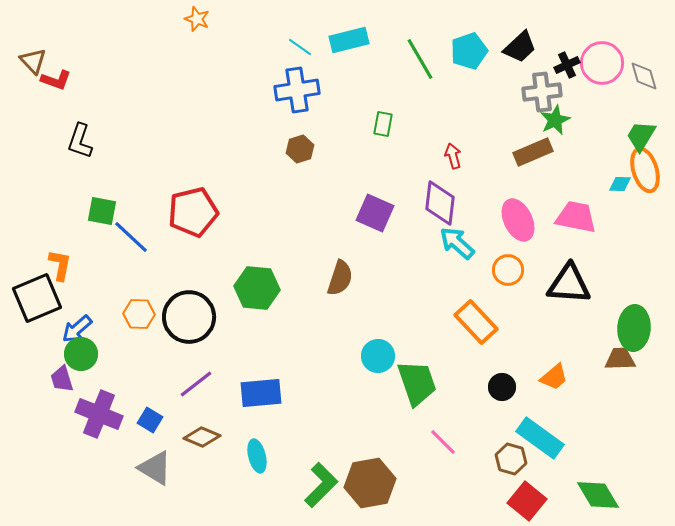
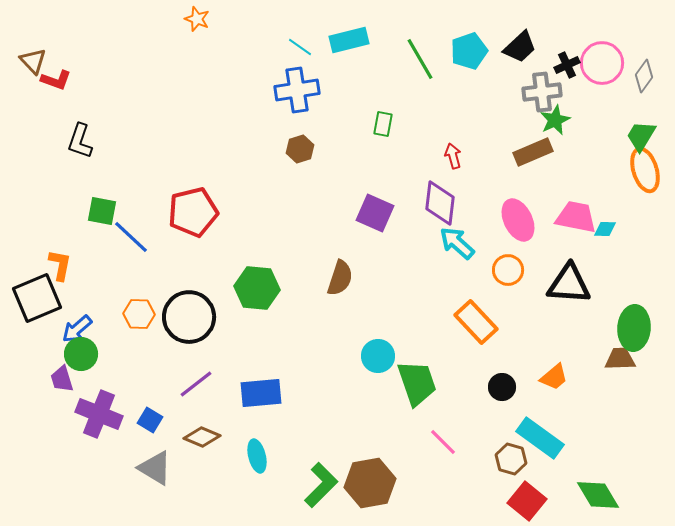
gray diamond at (644, 76): rotated 52 degrees clockwise
cyan diamond at (620, 184): moved 15 px left, 45 px down
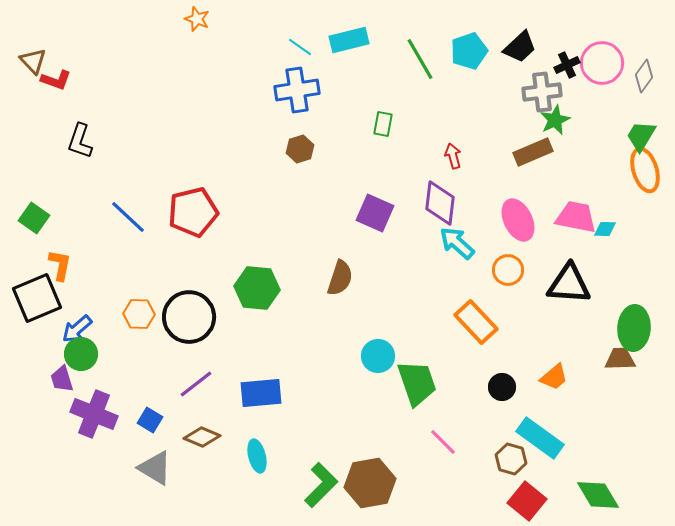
green square at (102, 211): moved 68 px left, 7 px down; rotated 24 degrees clockwise
blue line at (131, 237): moved 3 px left, 20 px up
purple cross at (99, 414): moved 5 px left
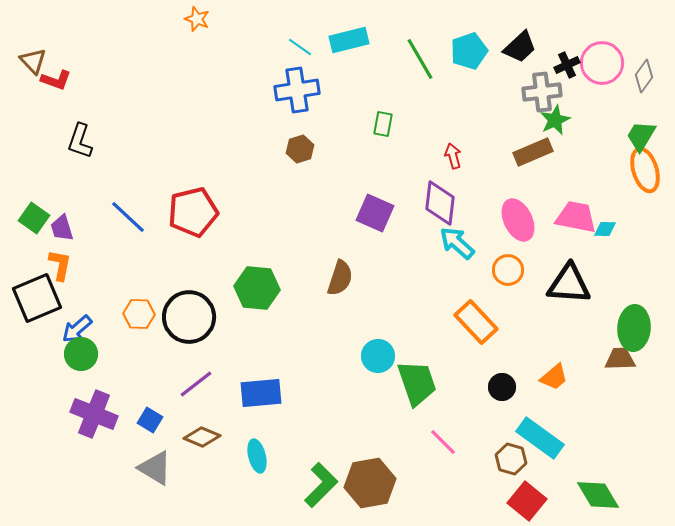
purple trapezoid at (62, 379): moved 151 px up
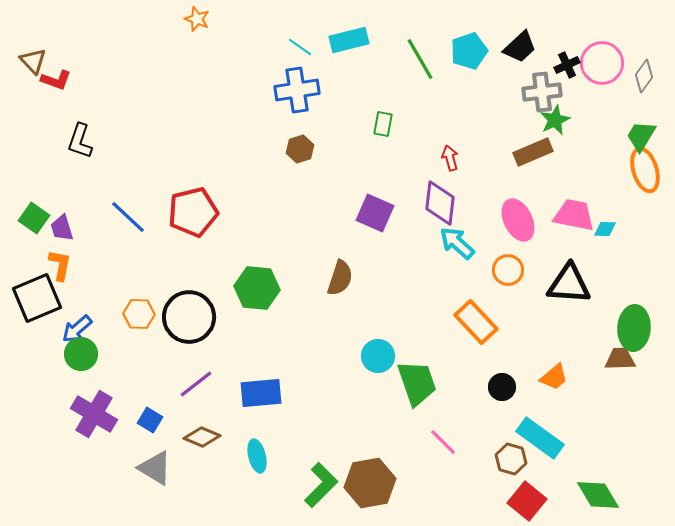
red arrow at (453, 156): moved 3 px left, 2 px down
pink trapezoid at (576, 217): moved 2 px left, 2 px up
purple cross at (94, 414): rotated 9 degrees clockwise
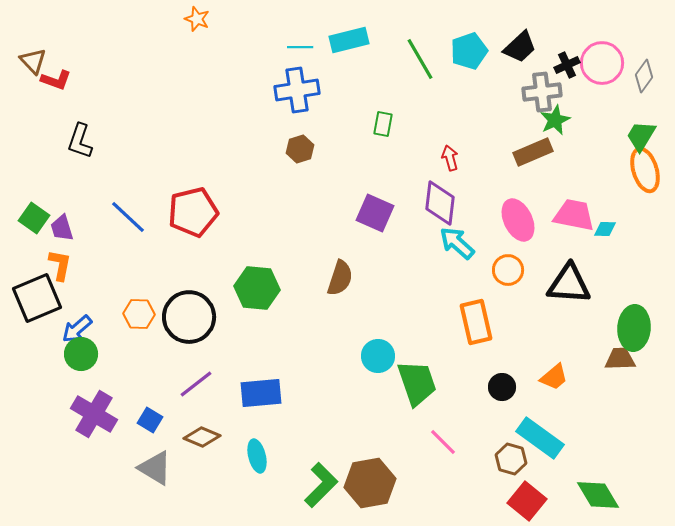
cyan line at (300, 47): rotated 35 degrees counterclockwise
orange rectangle at (476, 322): rotated 30 degrees clockwise
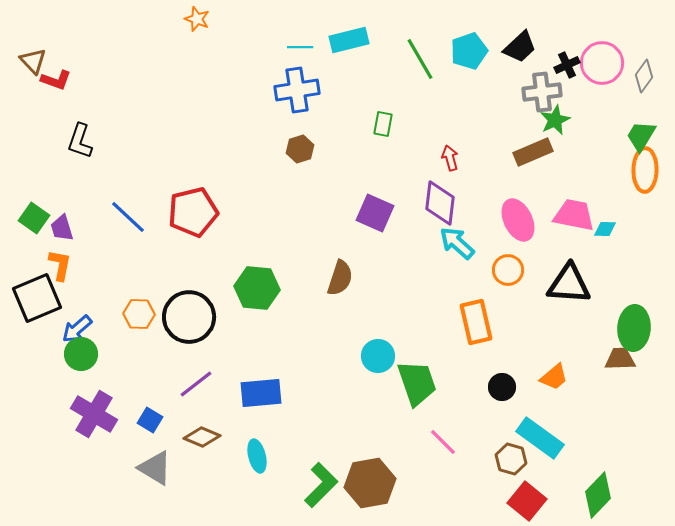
orange ellipse at (645, 170): rotated 18 degrees clockwise
green diamond at (598, 495): rotated 75 degrees clockwise
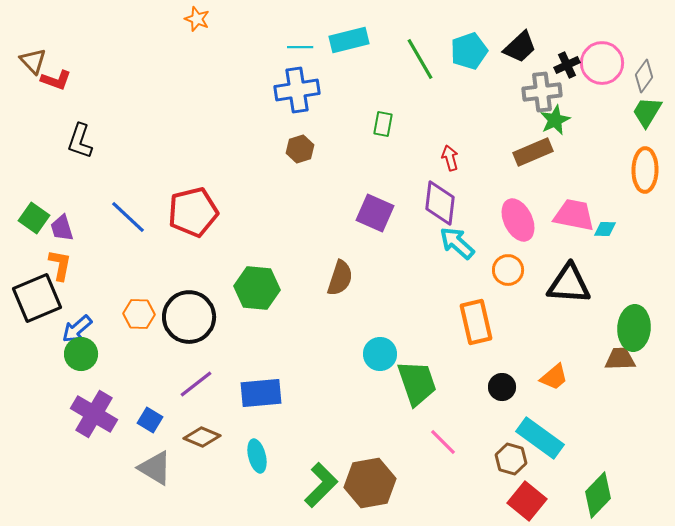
green trapezoid at (641, 136): moved 6 px right, 24 px up
cyan circle at (378, 356): moved 2 px right, 2 px up
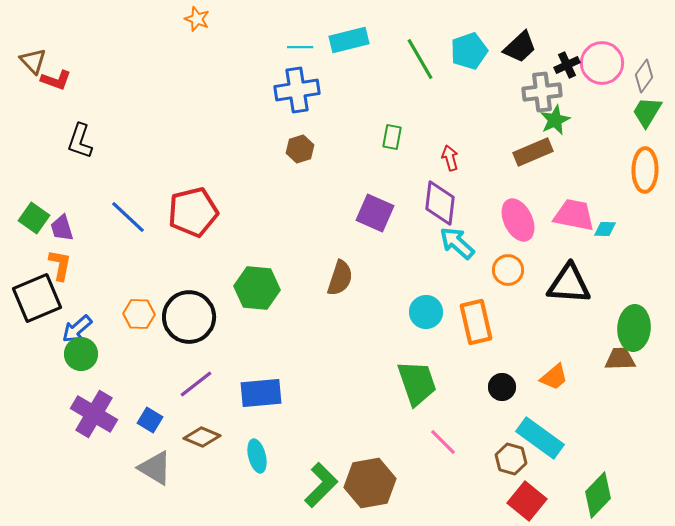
green rectangle at (383, 124): moved 9 px right, 13 px down
cyan circle at (380, 354): moved 46 px right, 42 px up
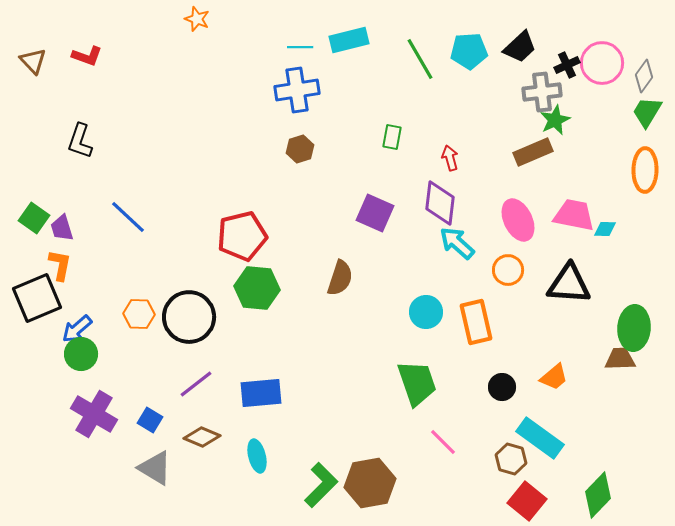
cyan pentagon at (469, 51): rotated 15 degrees clockwise
red L-shape at (56, 80): moved 31 px right, 24 px up
red pentagon at (193, 212): moved 49 px right, 24 px down
